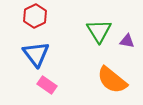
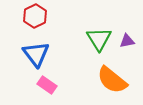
green triangle: moved 8 px down
purple triangle: rotated 21 degrees counterclockwise
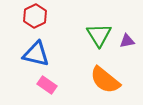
green triangle: moved 4 px up
blue triangle: rotated 40 degrees counterclockwise
orange semicircle: moved 7 px left
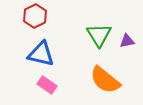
blue triangle: moved 5 px right
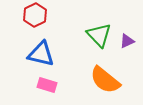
red hexagon: moved 1 px up
green triangle: rotated 12 degrees counterclockwise
purple triangle: rotated 14 degrees counterclockwise
pink rectangle: rotated 18 degrees counterclockwise
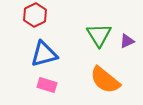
green triangle: rotated 12 degrees clockwise
blue triangle: moved 3 px right; rotated 28 degrees counterclockwise
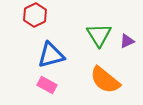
blue triangle: moved 7 px right, 1 px down
pink rectangle: rotated 12 degrees clockwise
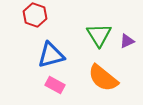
red hexagon: rotated 15 degrees counterclockwise
orange semicircle: moved 2 px left, 2 px up
pink rectangle: moved 8 px right
